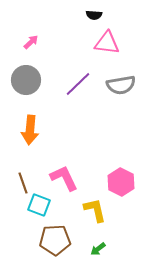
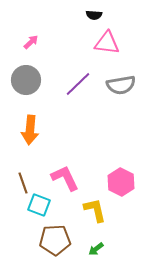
pink L-shape: moved 1 px right
green arrow: moved 2 px left
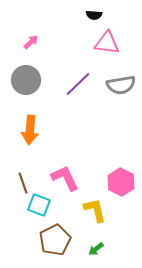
brown pentagon: rotated 24 degrees counterclockwise
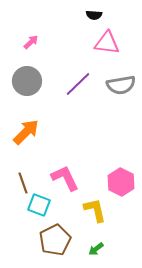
gray circle: moved 1 px right, 1 px down
orange arrow: moved 4 px left, 2 px down; rotated 140 degrees counterclockwise
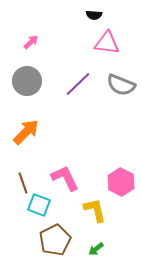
gray semicircle: rotated 32 degrees clockwise
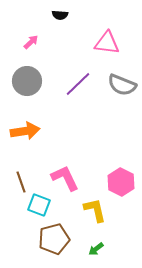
black semicircle: moved 34 px left
gray semicircle: moved 1 px right
orange arrow: moved 1 px left, 1 px up; rotated 36 degrees clockwise
brown line: moved 2 px left, 1 px up
brown pentagon: moved 1 px left, 1 px up; rotated 12 degrees clockwise
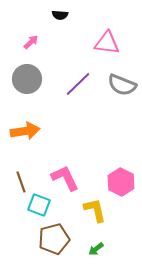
gray circle: moved 2 px up
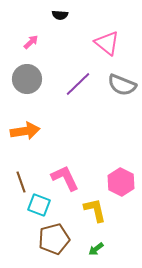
pink triangle: rotated 32 degrees clockwise
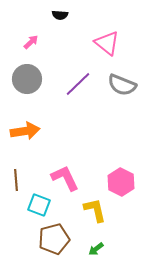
brown line: moved 5 px left, 2 px up; rotated 15 degrees clockwise
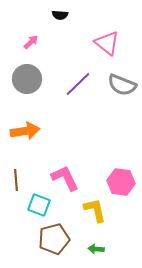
pink hexagon: rotated 20 degrees counterclockwise
green arrow: rotated 42 degrees clockwise
